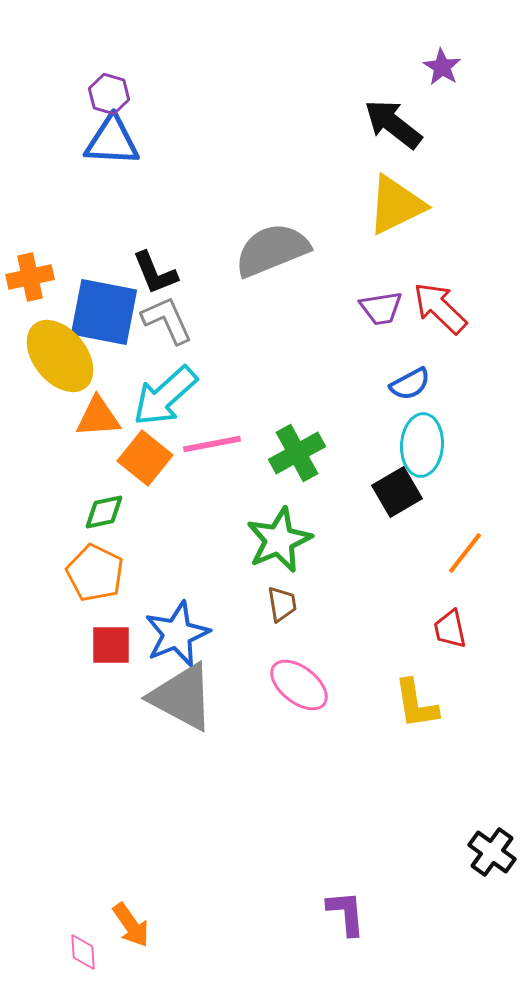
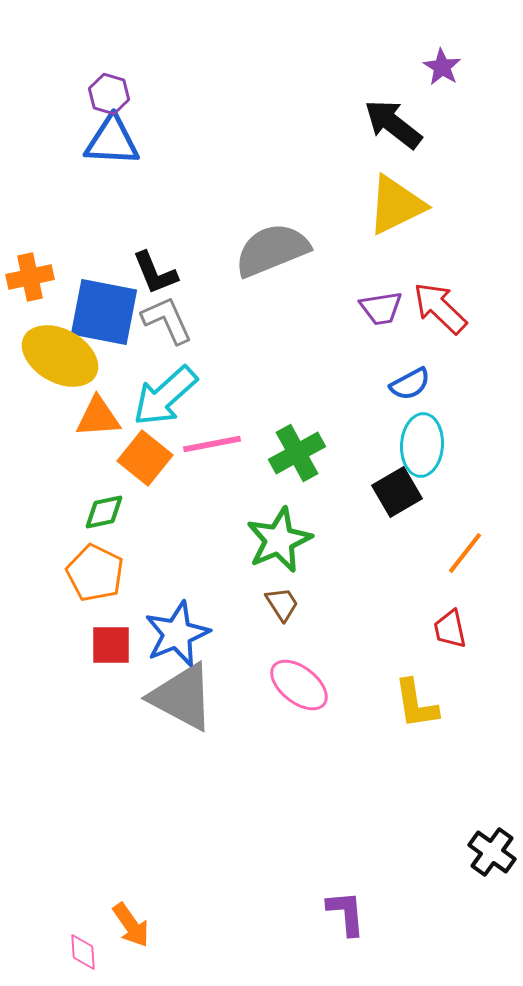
yellow ellipse: rotated 22 degrees counterclockwise
brown trapezoid: rotated 24 degrees counterclockwise
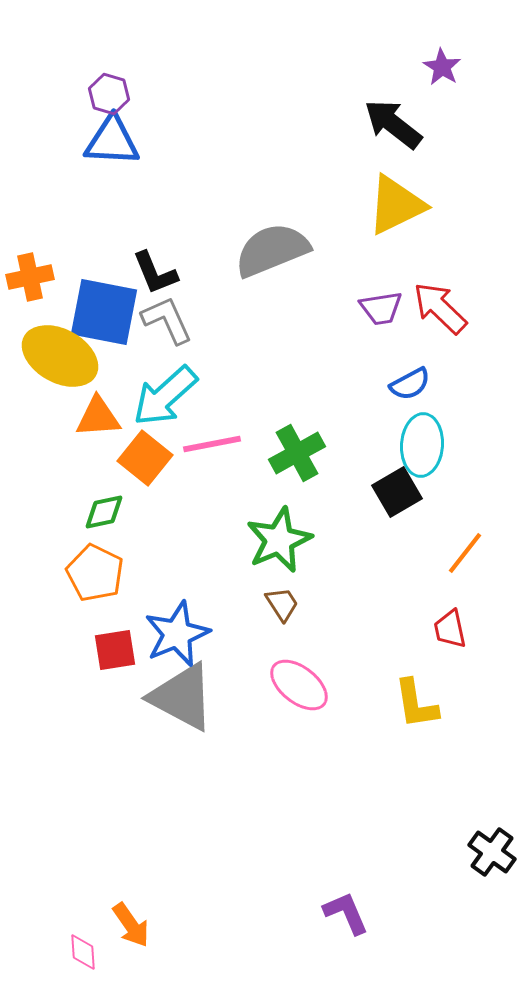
red square: moved 4 px right, 5 px down; rotated 9 degrees counterclockwise
purple L-shape: rotated 18 degrees counterclockwise
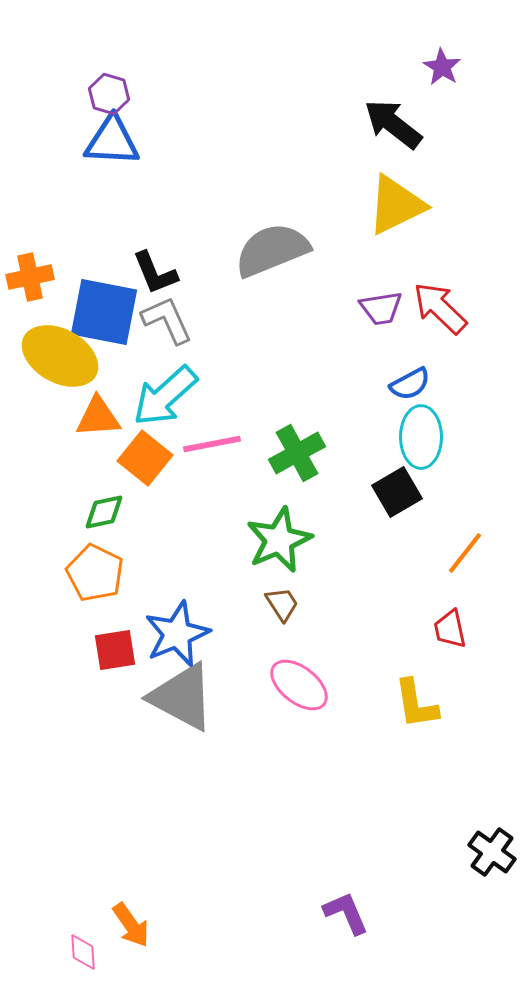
cyan ellipse: moved 1 px left, 8 px up; rotated 4 degrees counterclockwise
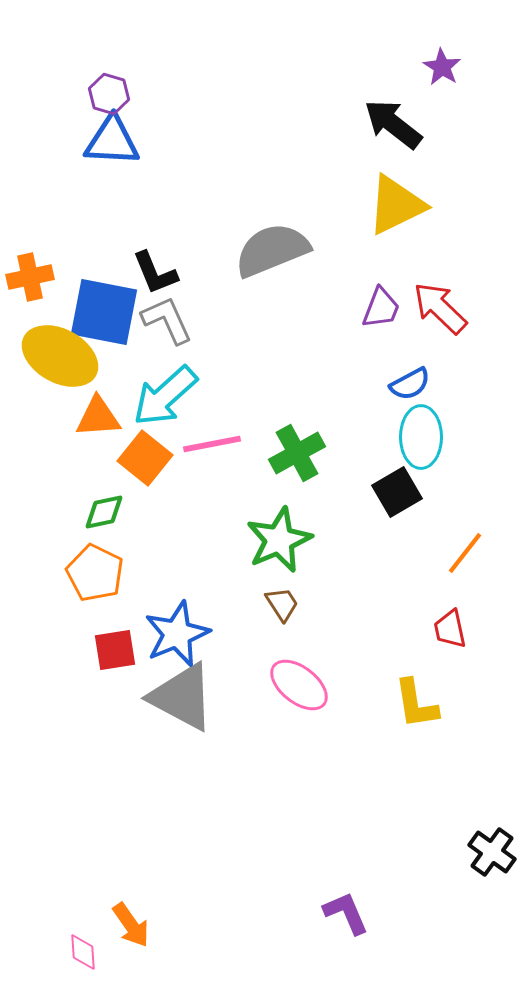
purple trapezoid: rotated 60 degrees counterclockwise
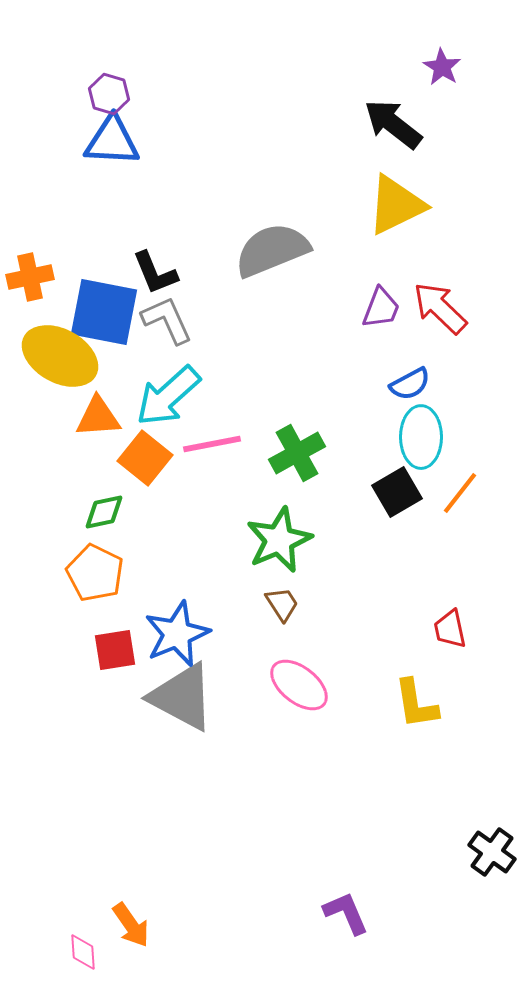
cyan arrow: moved 3 px right
orange line: moved 5 px left, 60 px up
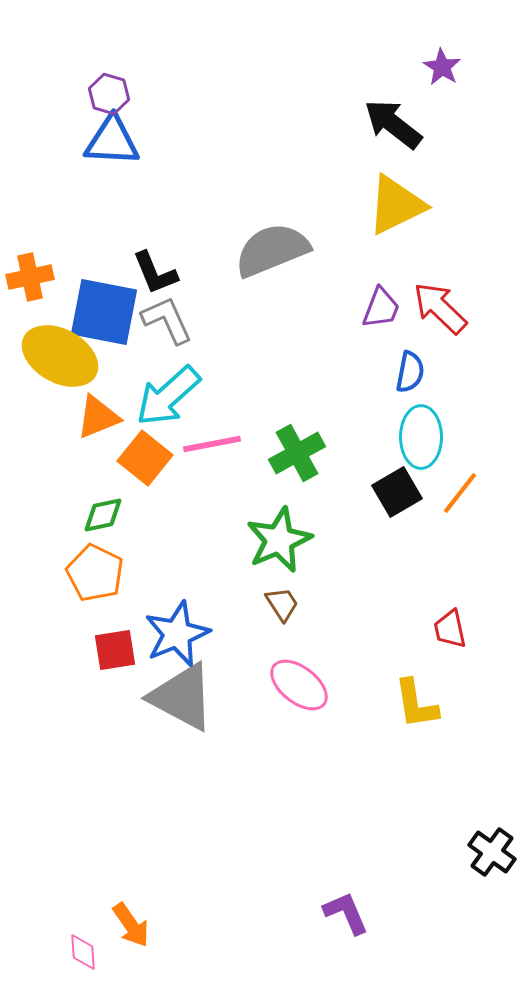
blue semicircle: moved 12 px up; rotated 51 degrees counterclockwise
orange triangle: rotated 18 degrees counterclockwise
green diamond: moved 1 px left, 3 px down
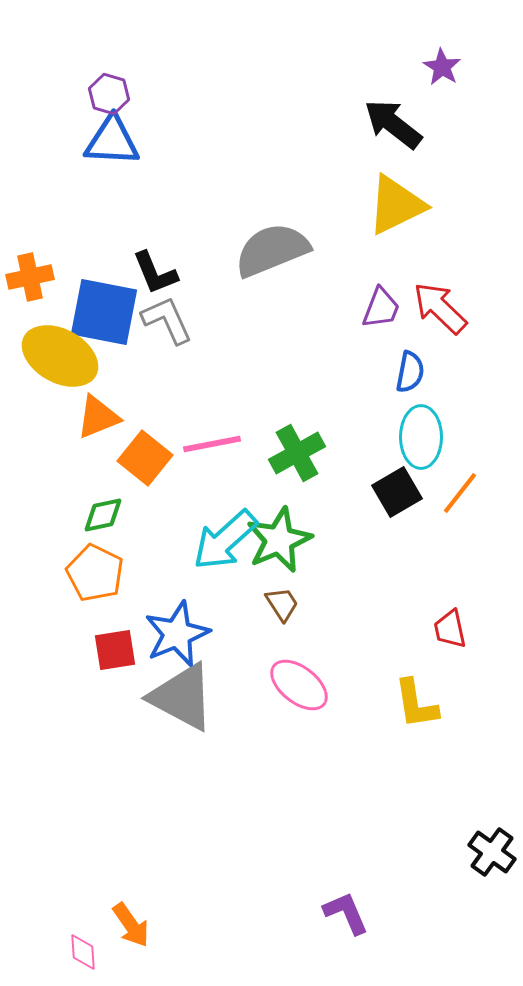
cyan arrow: moved 57 px right, 144 px down
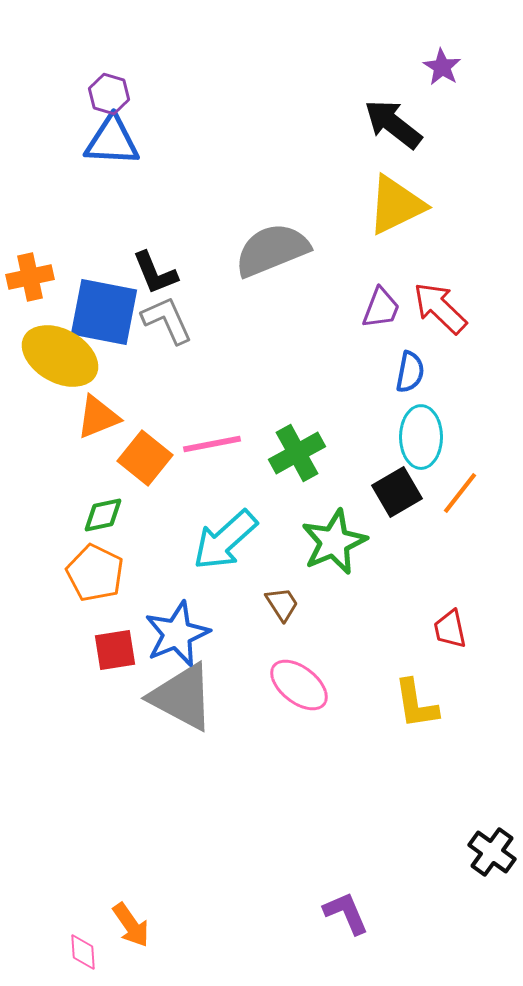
green star: moved 55 px right, 2 px down
